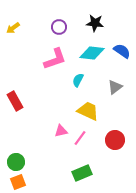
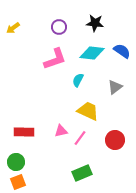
red rectangle: moved 9 px right, 31 px down; rotated 60 degrees counterclockwise
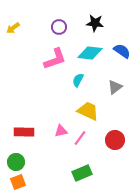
cyan diamond: moved 2 px left
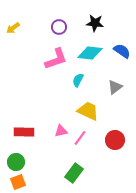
pink L-shape: moved 1 px right
green rectangle: moved 8 px left; rotated 30 degrees counterclockwise
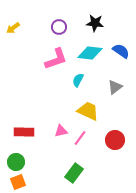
blue semicircle: moved 1 px left
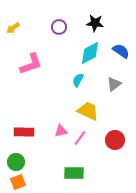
cyan diamond: rotated 35 degrees counterclockwise
pink L-shape: moved 25 px left, 5 px down
gray triangle: moved 1 px left, 3 px up
green rectangle: rotated 54 degrees clockwise
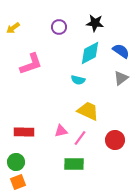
cyan semicircle: rotated 104 degrees counterclockwise
gray triangle: moved 7 px right, 6 px up
green rectangle: moved 9 px up
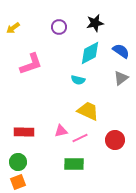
black star: rotated 18 degrees counterclockwise
pink line: rotated 28 degrees clockwise
green circle: moved 2 px right
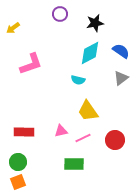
purple circle: moved 1 px right, 13 px up
yellow trapezoid: rotated 150 degrees counterclockwise
pink line: moved 3 px right
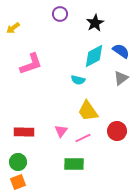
black star: rotated 18 degrees counterclockwise
cyan diamond: moved 4 px right, 3 px down
pink triangle: rotated 40 degrees counterclockwise
red circle: moved 2 px right, 9 px up
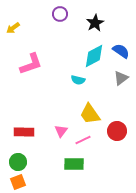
yellow trapezoid: moved 2 px right, 3 px down
pink line: moved 2 px down
